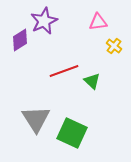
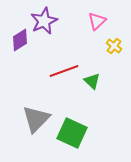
pink triangle: moved 1 px left, 1 px up; rotated 36 degrees counterclockwise
gray triangle: rotated 16 degrees clockwise
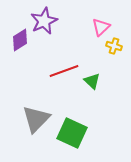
pink triangle: moved 4 px right, 6 px down
yellow cross: rotated 21 degrees counterclockwise
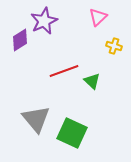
pink triangle: moved 3 px left, 10 px up
gray triangle: rotated 24 degrees counterclockwise
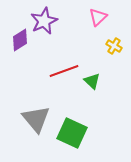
yellow cross: rotated 14 degrees clockwise
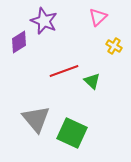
purple star: rotated 24 degrees counterclockwise
purple diamond: moved 1 px left, 2 px down
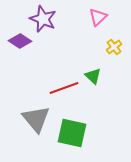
purple star: moved 1 px left, 2 px up
purple diamond: moved 1 px right, 1 px up; rotated 65 degrees clockwise
yellow cross: moved 1 px down; rotated 21 degrees clockwise
red line: moved 17 px down
green triangle: moved 1 px right, 5 px up
green square: rotated 12 degrees counterclockwise
